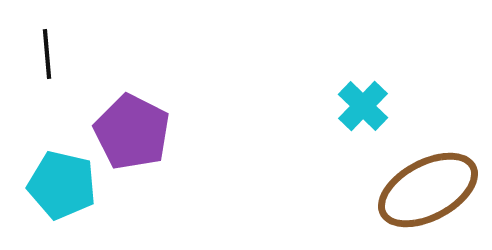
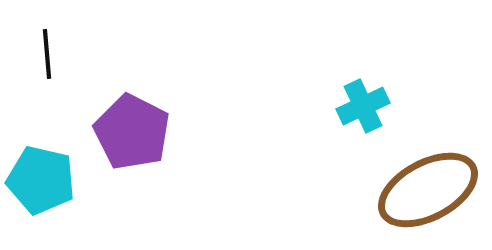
cyan cross: rotated 21 degrees clockwise
cyan pentagon: moved 21 px left, 5 px up
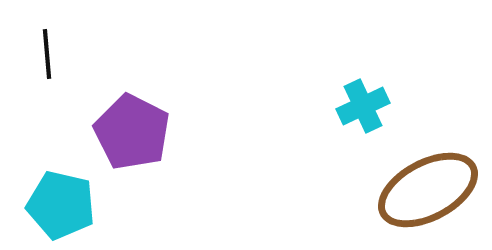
cyan pentagon: moved 20 px right, 25 px down
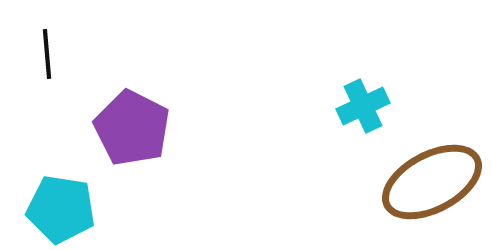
purple pentagon: moved 4 px up
brown ellipse: moved 4 px right, 8 px up
cyan pentagon: moved 4 px down; rotated 4 degrees counterclockwise
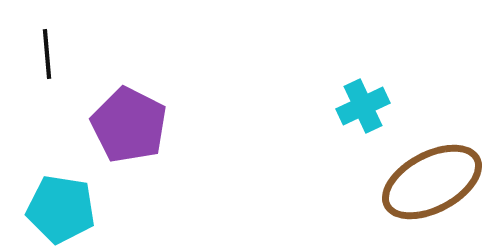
purple pentagon: moved 3 px left, 3 px up
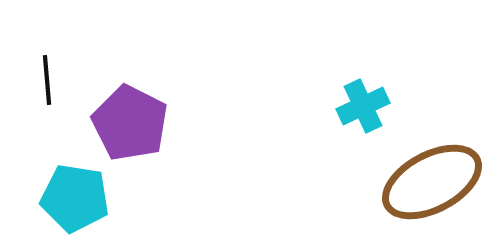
black line: moved 26 px down
purple pentagon: moved 1 px right, 2 px up
cyan pentagon: moved 14 px right, 11 px up
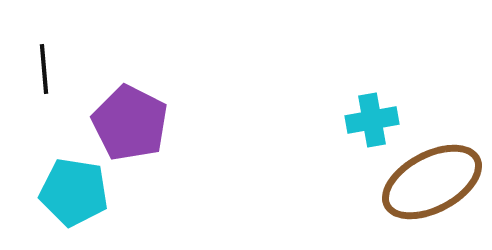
black line: moved 3 px left, 11 px up
cyan cross: moved 9 px right, 14 px down; rotated 15 degrees clockwise
cyan pentagon: moved 1 px left, 6 px up
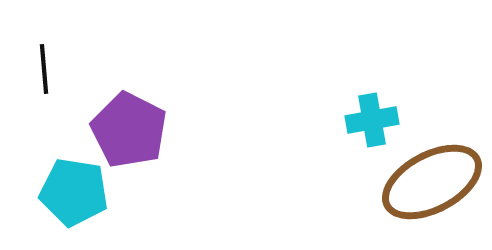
purple pentagon: moved 1 px left, 7 px down
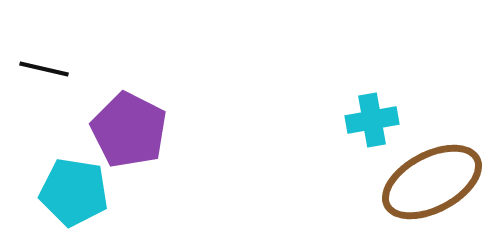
black line: rotated 72 degrees counterclockwise
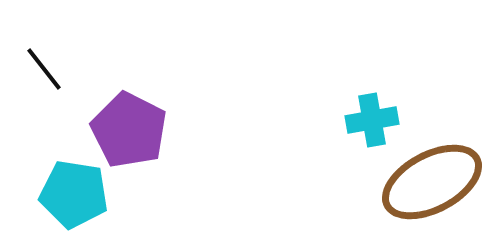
black line: rotated 39 degrees clockwise
cyan pentagon: moved 2 px down
